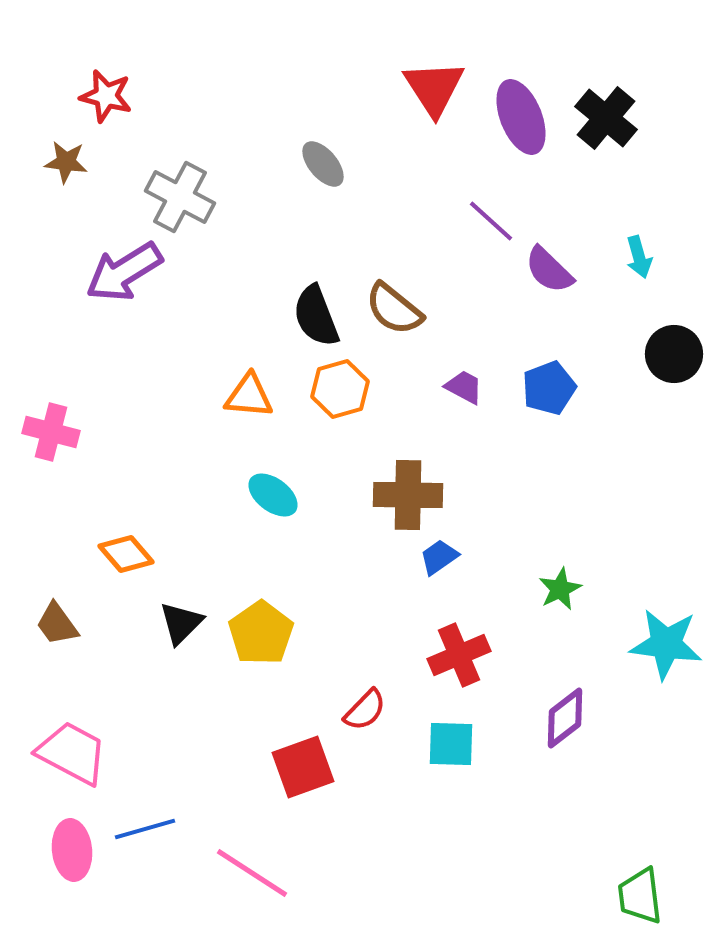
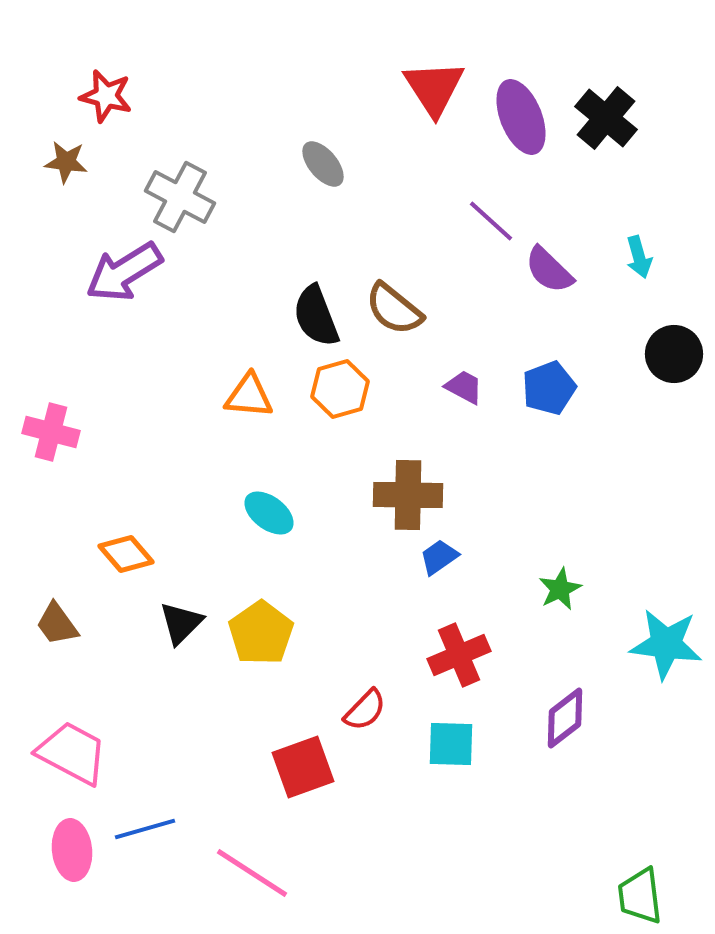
cyan ellipse: moved 4 px left, 18 px down
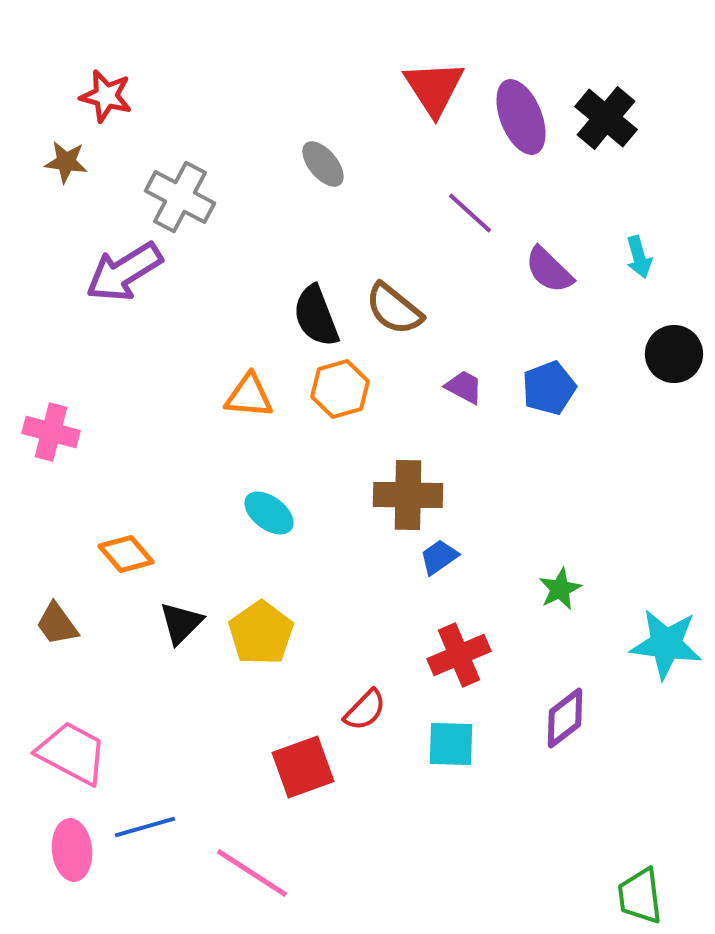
purple line: moved 21 px left, 8 px up
blue line: moved 2 px up
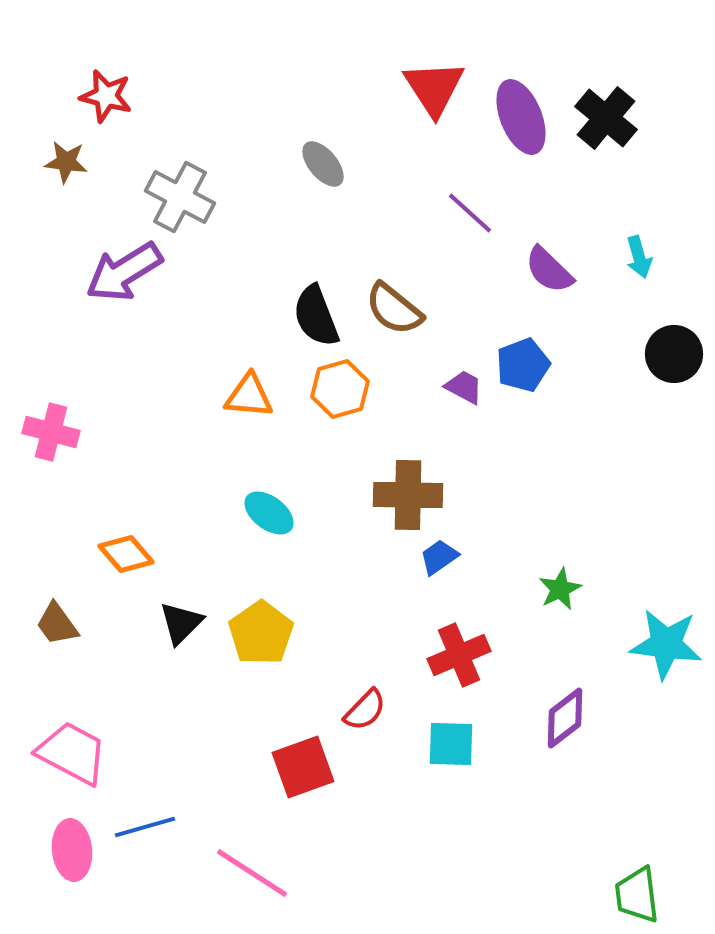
blue pentagon: moved 26 px left, 23 px up
green trapezoid: moved 3 px left, 1 px up
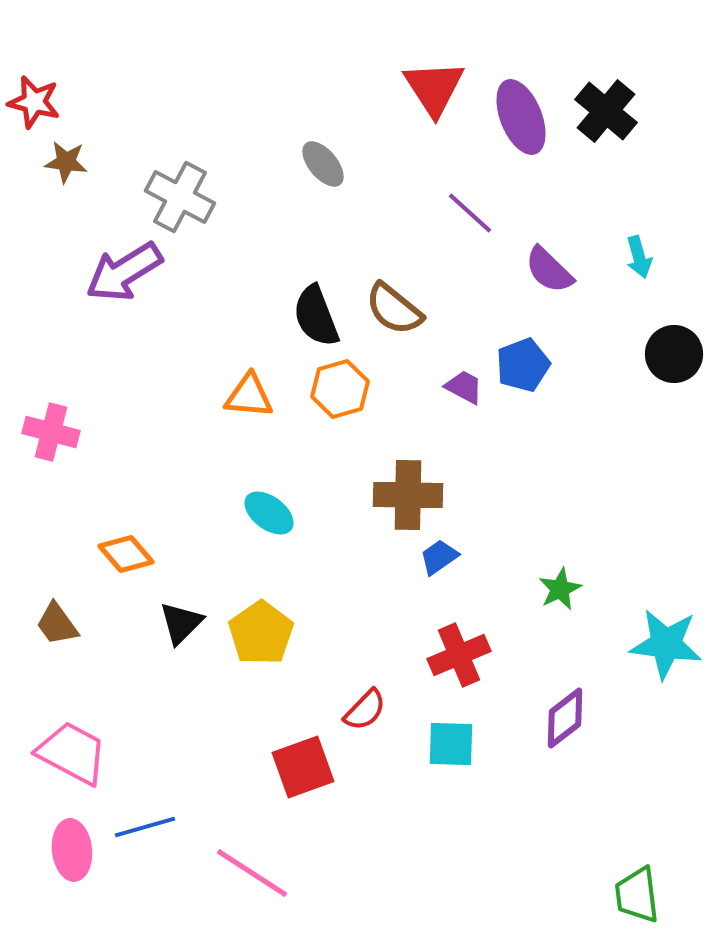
red star: moved 72 px left, 6 px down
black cross: moved 7 px up
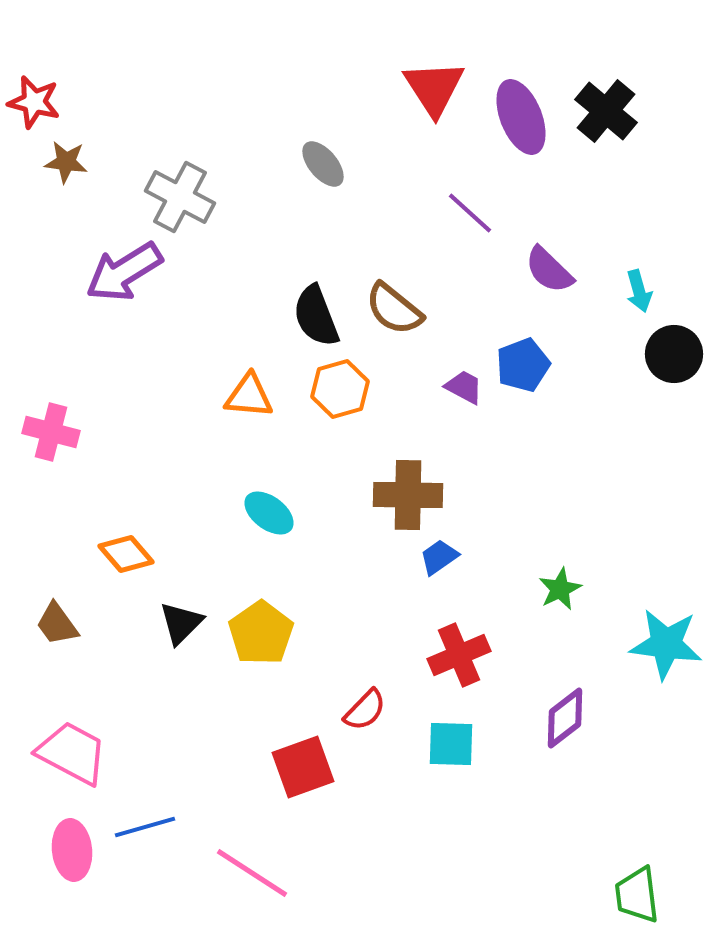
cyan arrow: moved 34 px down
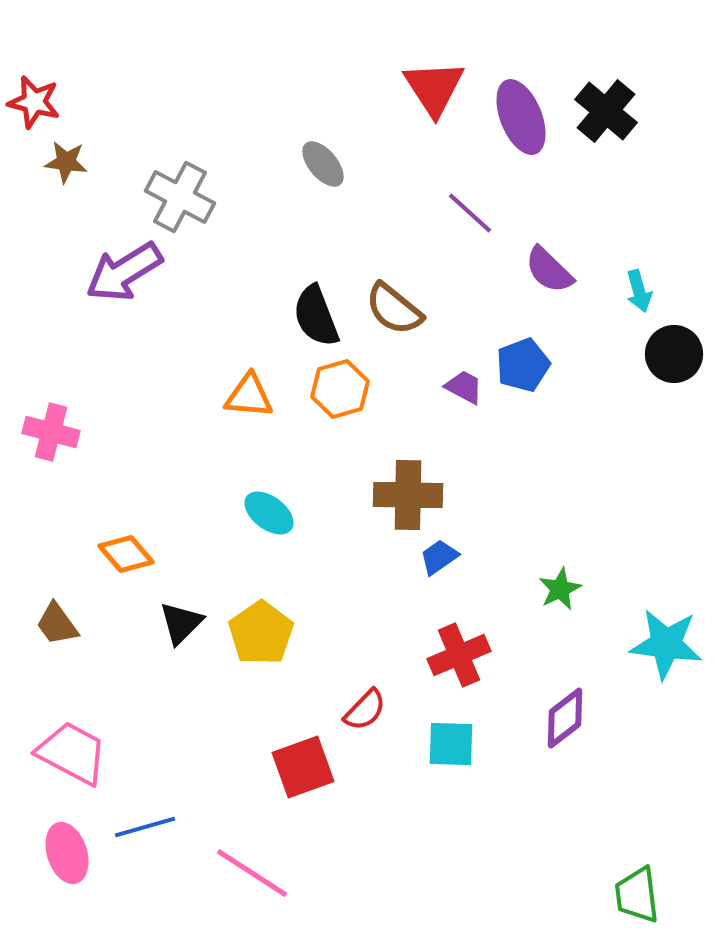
pink ellipse: moved 5 px left, 3 px down; rotated 12 degrees counterclockwise
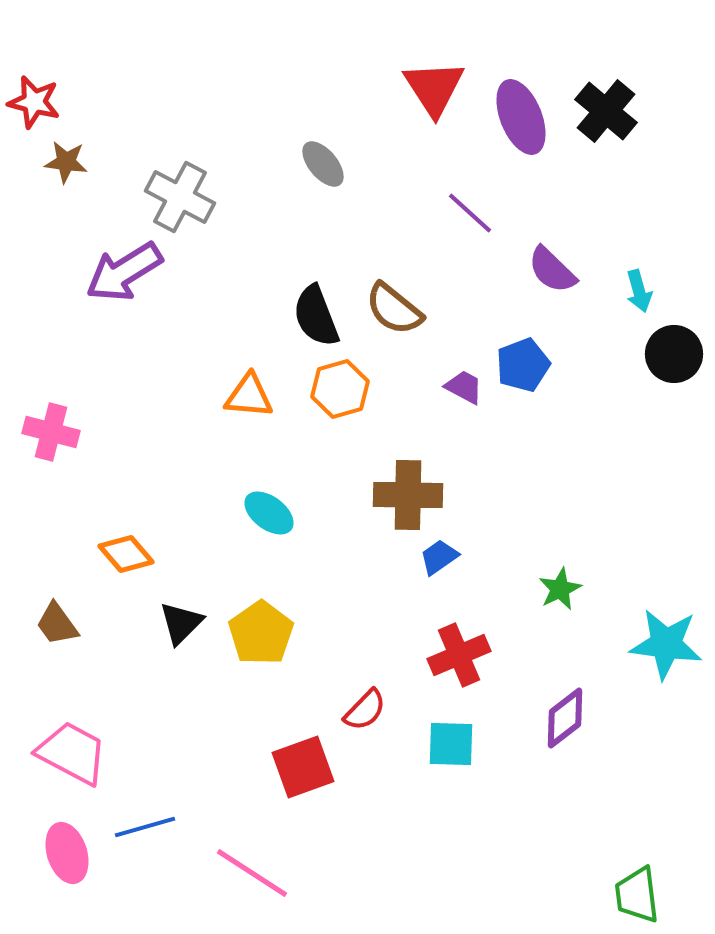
purple semicircle: moved 3 px right
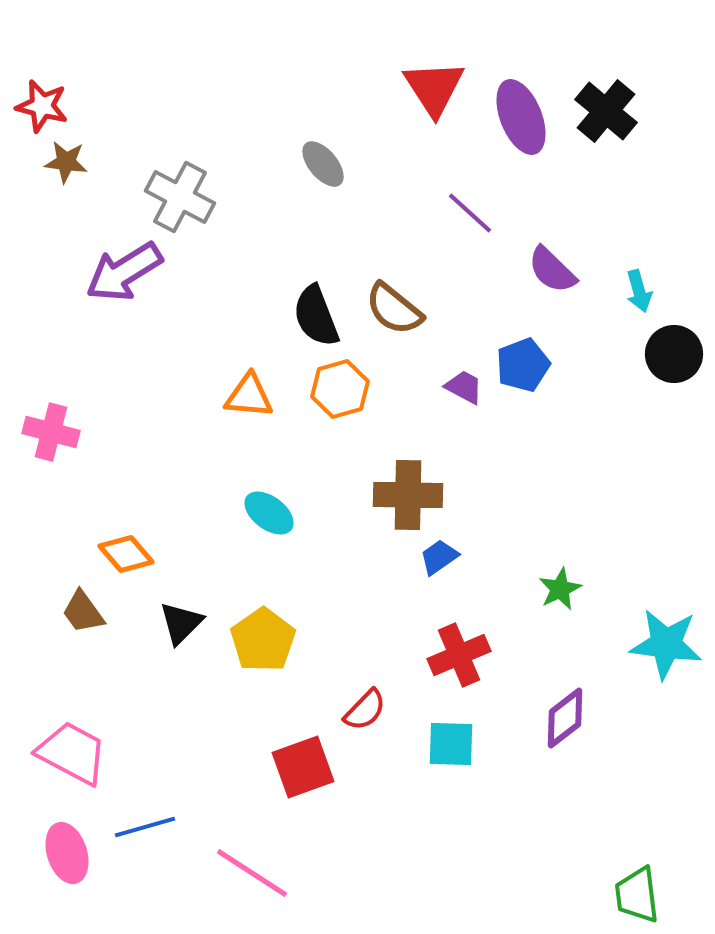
red star: moved 8 px right, 4 px down
brown trapezoid: moved 26 px right, 12 px up
yellow pentagon: moved 2 px right, 7 px down
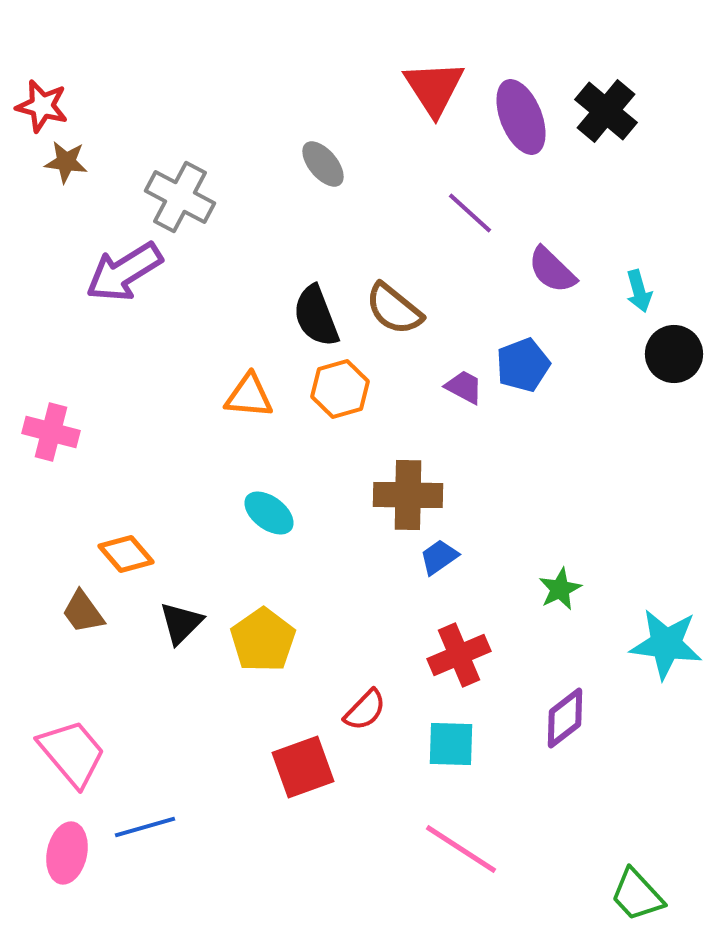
pink trapezoid: rotated 22 degrees clockwise
pink ellipse: rotated 30 degrees clockwise
pink line: moved 209 px right, 24 px up
green trapezoid: rotated 36 degrees counterclockwise
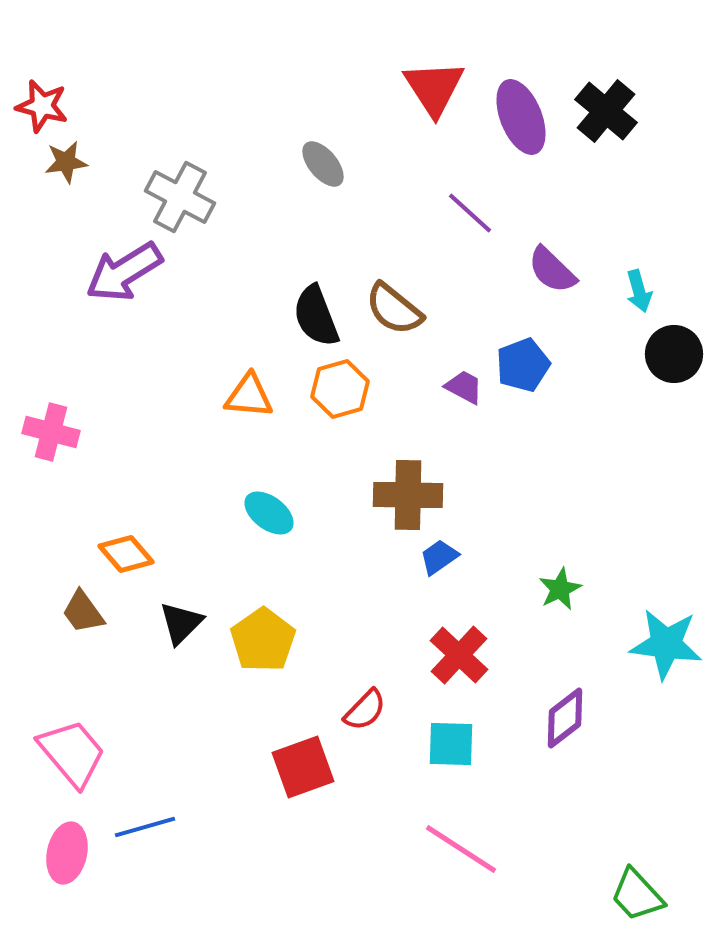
brown star: rotated 15 degrees counterclockwise
red cross: rotated 24 degrees counterclockwise
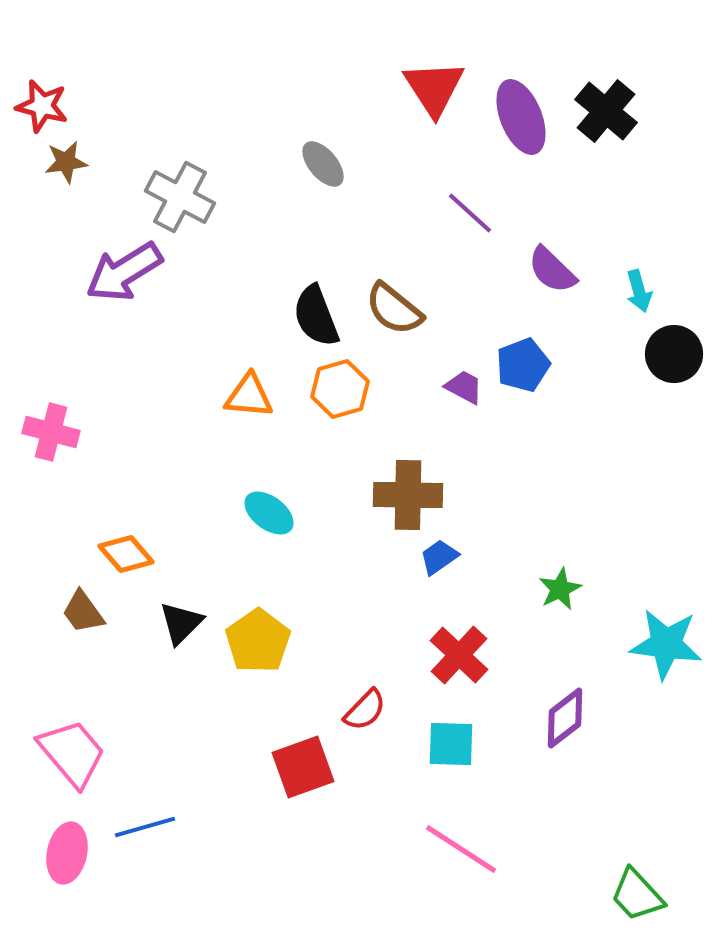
yellow pentagon: moved 5 px left, 1 px down
